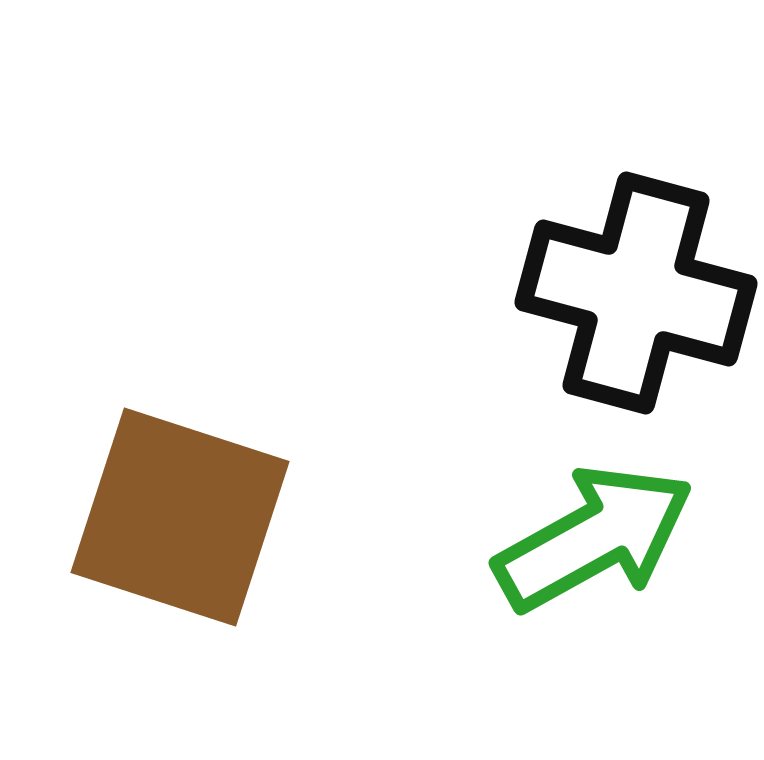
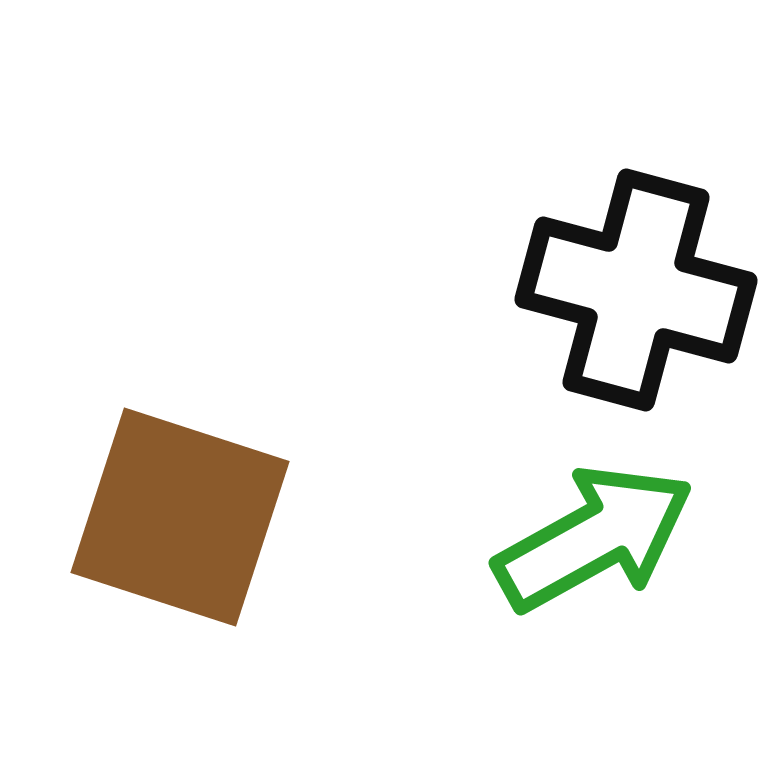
black cross: moved 3 px up
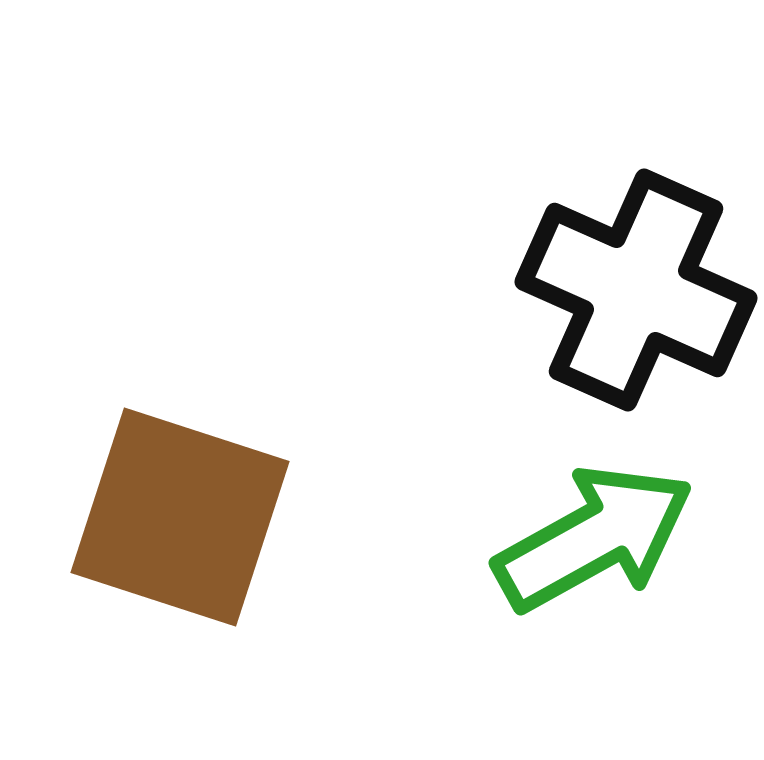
black cross: rotated 9 degrees clockwise
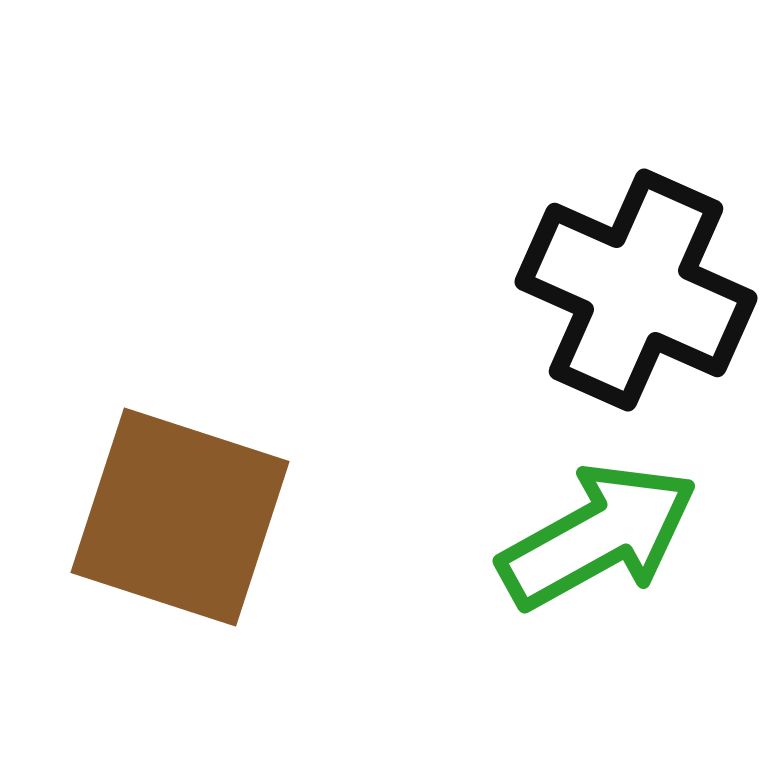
green arrow: moved 4 px right, 2 px up
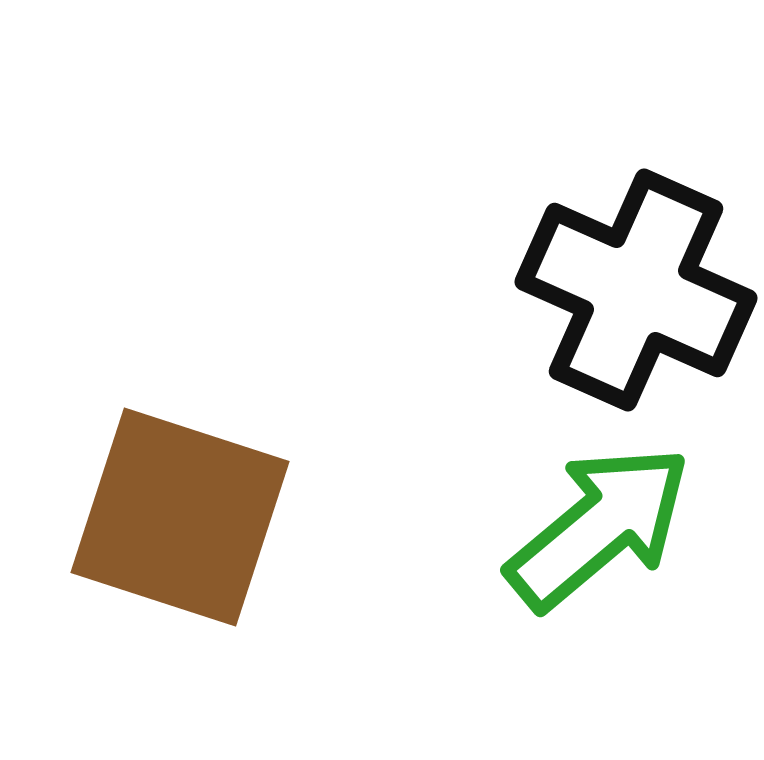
green arrow: moved 1 px right, 9 px up; rotated 11 degrees counterclockwise
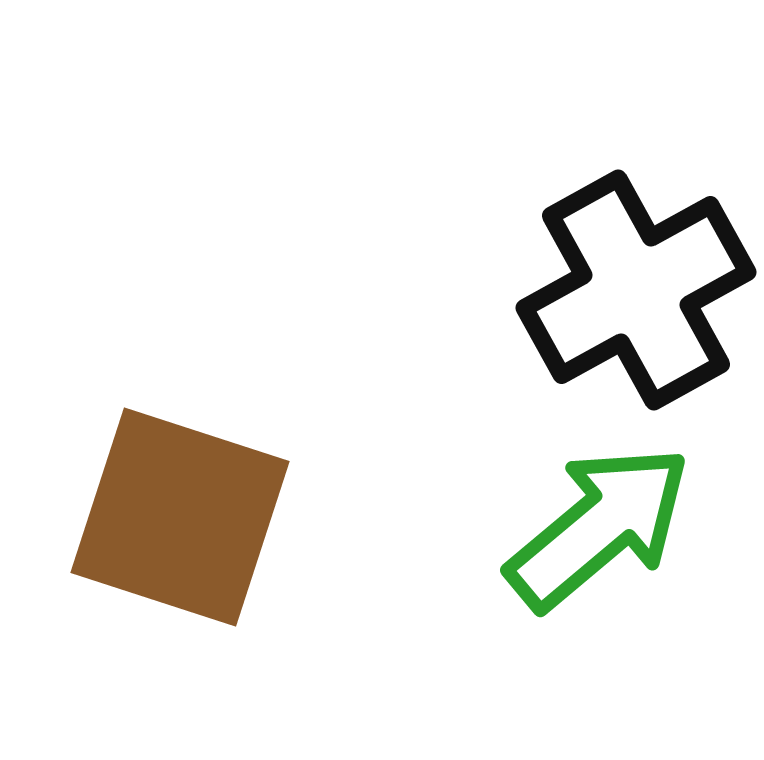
black cross: rotated 37 degrees clockwise
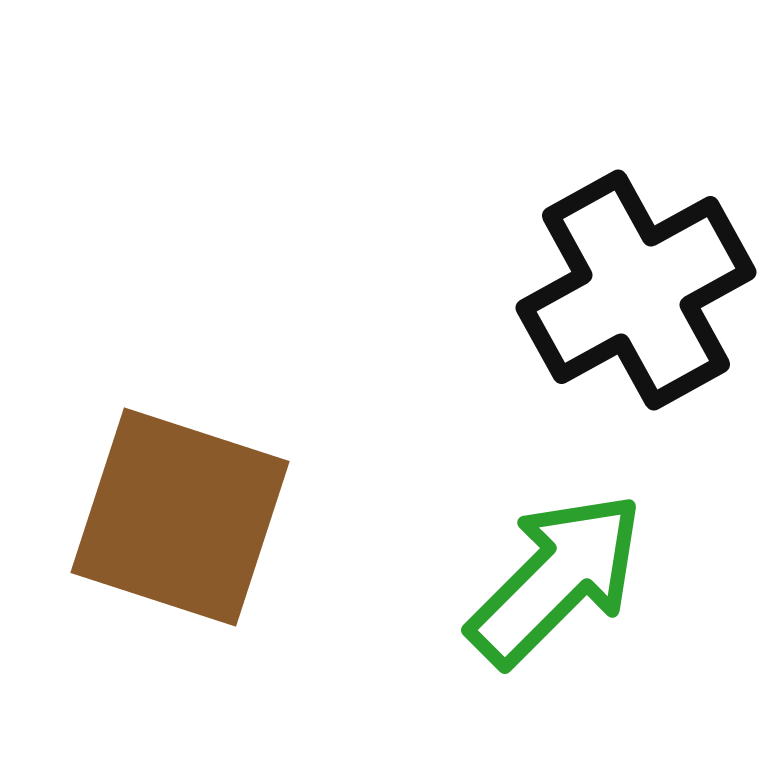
green arrow: moved 43 px left, 52 px down; rotated 5 degrees counterclockwise
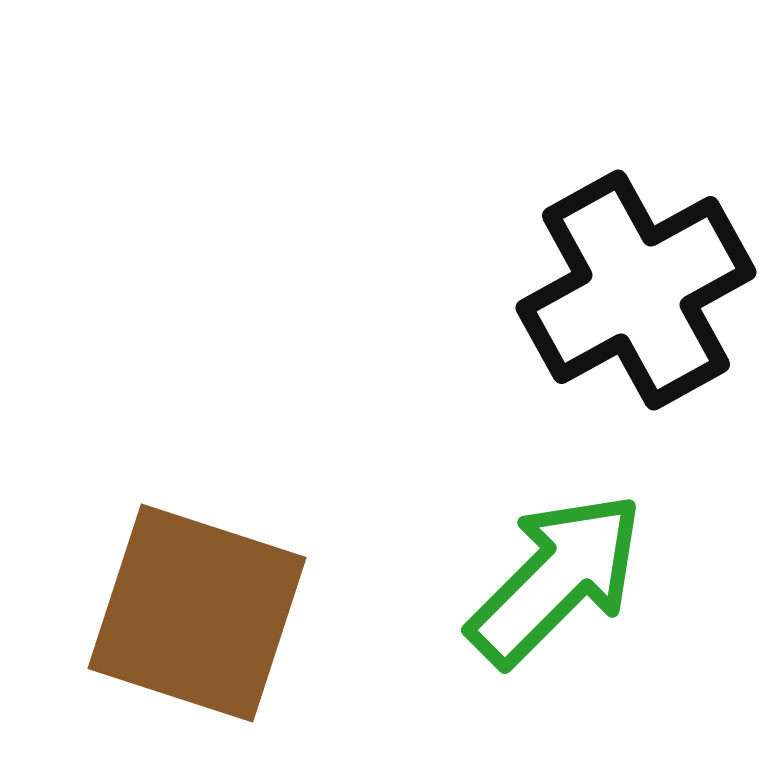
brown square: moved 17 px right, 96 px down
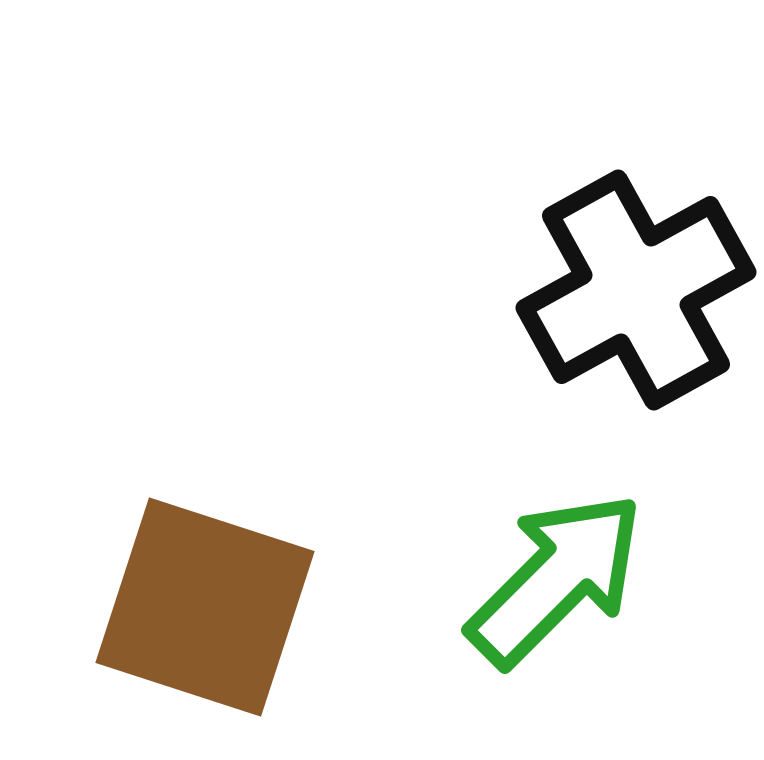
brown square: moved 8 px right, 6 px up
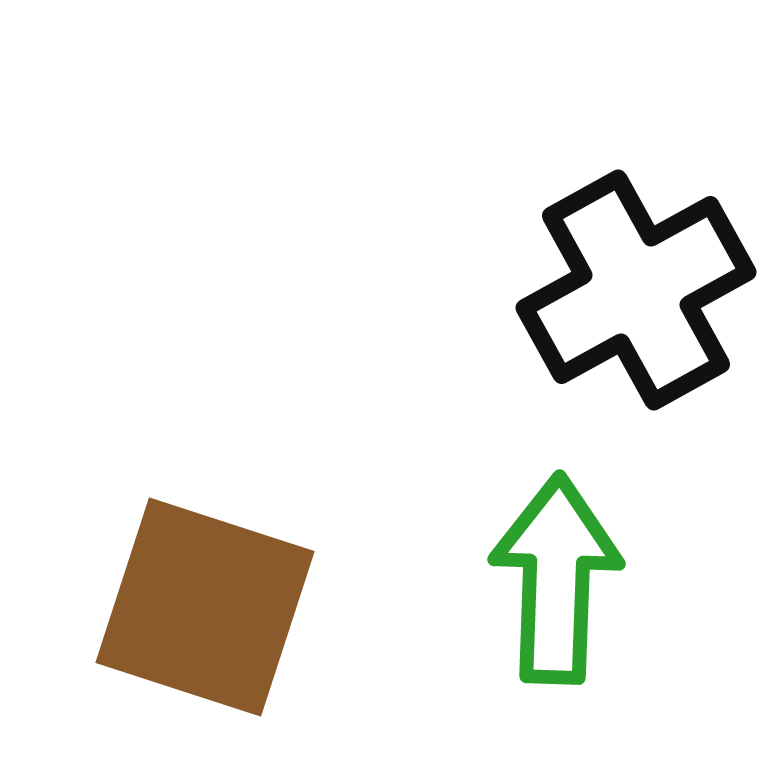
green arrow: rotated 43 degrees counterclockwise
